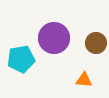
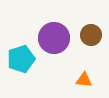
brown circle: moved 5 px left, 8 px up
cyan pentagon: rotated 8 degrees counterclockwise
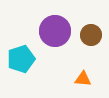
purple circle: moved 1 px right, 7 px up
orange triangle: moved 1 px left, 1 px up
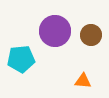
cyan pentagon: rotated 12 degrees clockwise
orange triangle: moved 2 px down
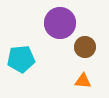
purple circle: moved 5 px right, 8 px up
brown circle: moved 6 px left, 12 px down
